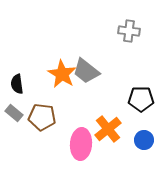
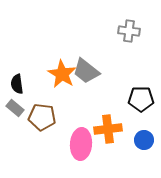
gray rectangle: moved 1 px right, 5 px up
orange cross: rotated 32 degrees clockwise
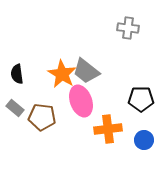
gray cross: moved 1 px left, 3 px up
black semicircle: moved 10 px up
pink ellipse: moved 43 px up; rotated 24 degrees counterclockwise
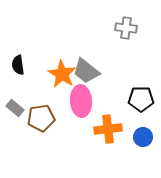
gray cross: moved 2 px left
black semicircle: moved 1 px right, 9 px up
pink ellipse: rotated 16 degrees clockwise
brown pentagon: moved 1 px left, 1 px down; rotated 16 degrees counterclockwise
blue circle: moved 1 px left, 3 px up
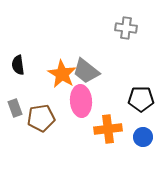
gray rectangle: rotated 30 degrees clockwise
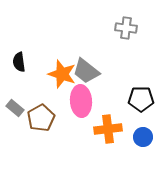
black semicircle: moved 1 px right, 3 px up
orange star: rotated 12 degrees counterclockwise
gray rectangle: rotated 30 degrees counterclockwise
brown pentagon: rotated 20 degrees counterclockwise
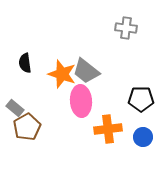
black semicircle: moved 6 px right, 1 px down
brown pentagon: moved 14 px left, 9 px down
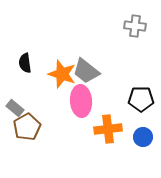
gray cross: moved 9 px right, 2 px up
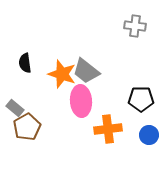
blue circle: moved 6 px right, 2 px up
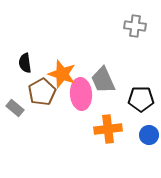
gray trapezoid: moved 17 px right, 9 px down; rotated 28 degrees clockwise
pink ellipse: moved 7 px up
brown pentagon: moved 15 px right, 35 px up
